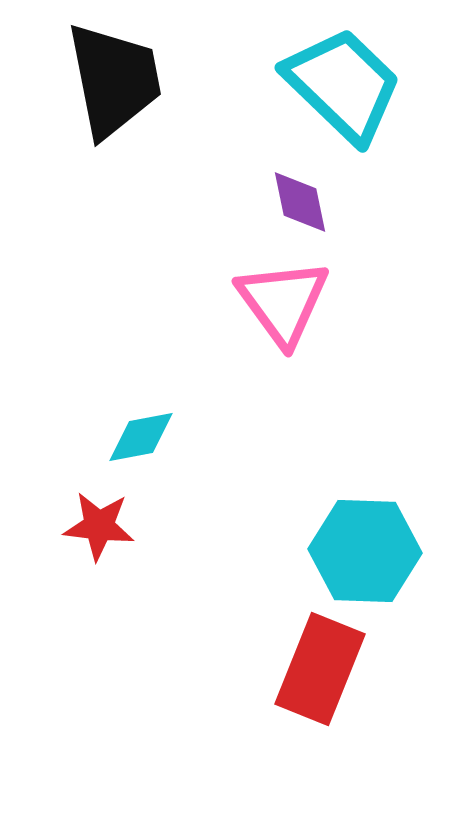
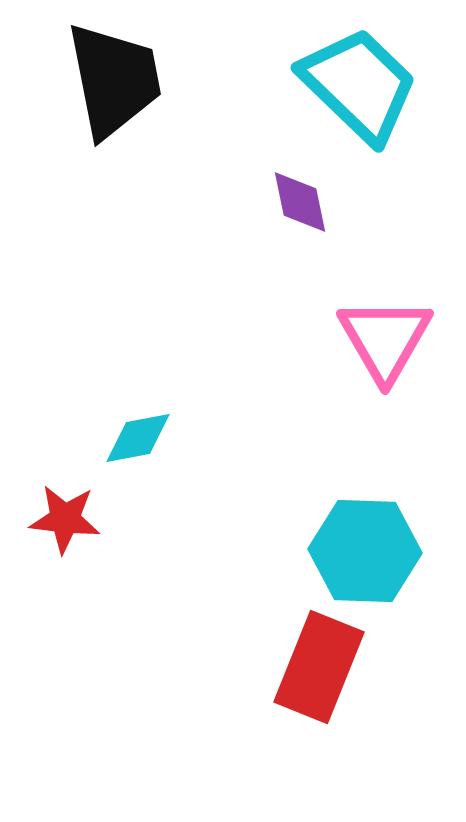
cyan trapezoid: moved 16 px right
pink triangle: moved 102 px right, 37 px down; rotated 6 degrees clockwise
cyan diamond: moved 3 px left, 1 px down
red star: moved 34 px left, 7 px up
red rectangle: moved 1 px left, 2 px up
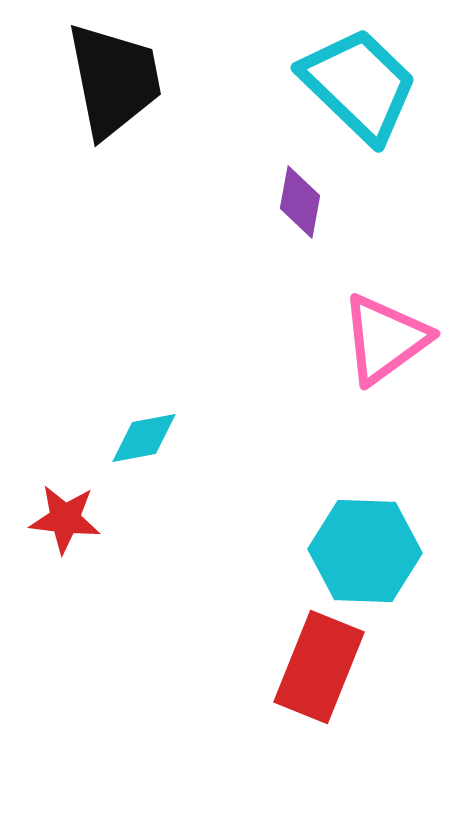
purple diamond: rotated 22 degrees clockwise
pink triangle: rotated 24 degrees clockwise
cyan diamond: moved 6 px right
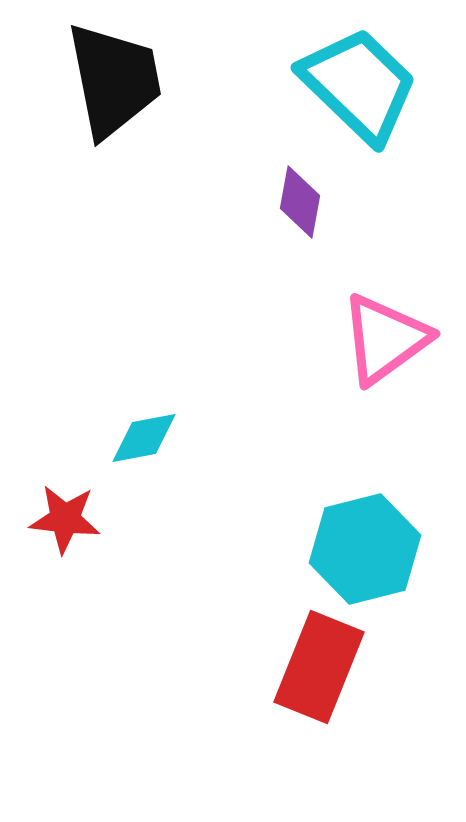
cyan hexagon: moved 2 px up; rotated 16 degrees counterclockwise
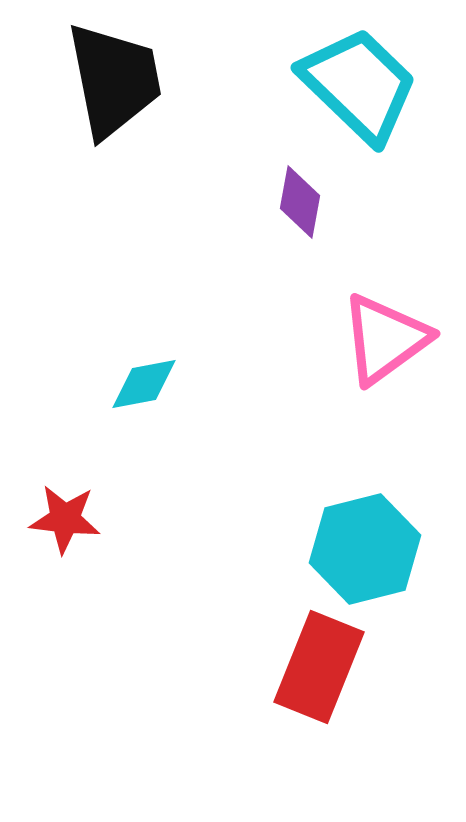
cyan diamond: moved 54 px up
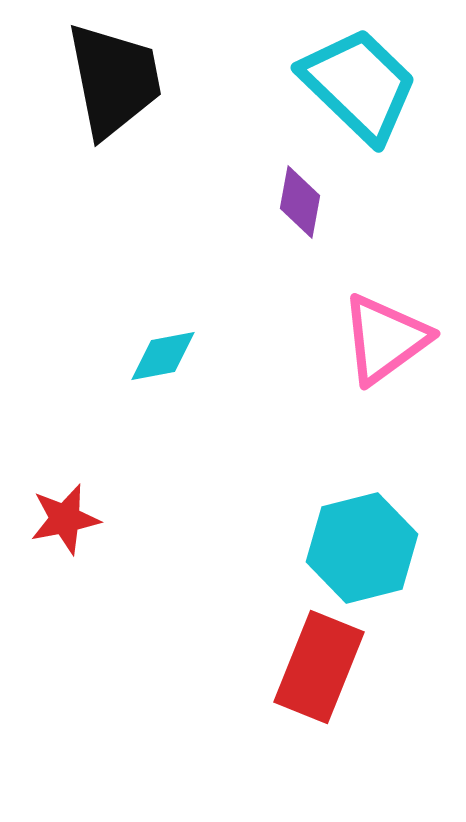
cyan diamond: moved 19 px right, 28 px up
red star: rotated 18 degrees counterclockwise
cyan hexagon: moved 3 px left, 1 px up
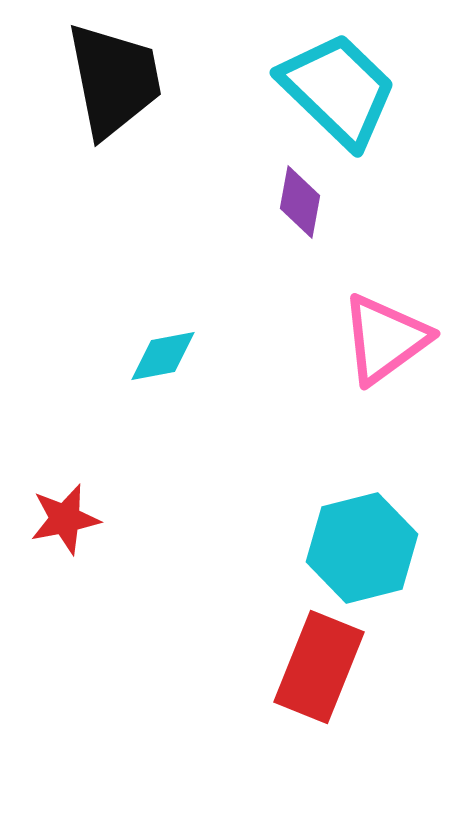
cyan trapezoid: moved 21 px left, 5 px down
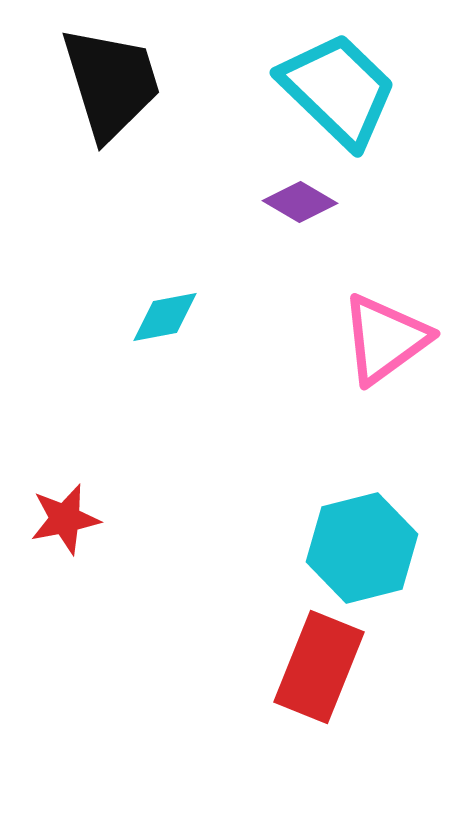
black trapezoid: moved 3 px left, 3 px down; rotated 6 degrees counterclockwise
purple diamond: rotated 70 degrees counterclockwise
cyan diamond: moved 2 px right, 39 px up
